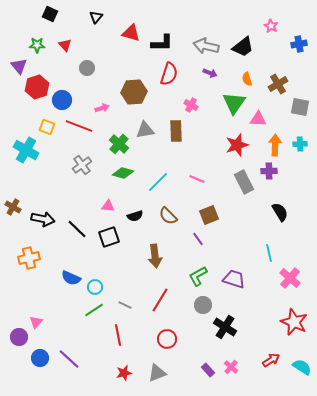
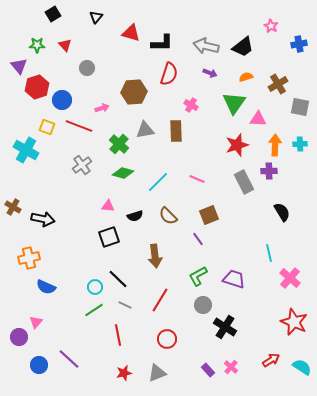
black square at (50, 14): moved 3 px right; rotated 35 degrees clockwise
orange semicircle at (247, 79): moved 1 px left, 2 px up; rotated 88 degrees clockwise
black semicircle at (280, 212): moved 2 px right
black line at (77, 229): moved 41 px right, 50 px down
blue semicircle at (71, 278): moved 25 px left, 9 px down
blue circle at (40, 358): moved 1 px left, 7 px down
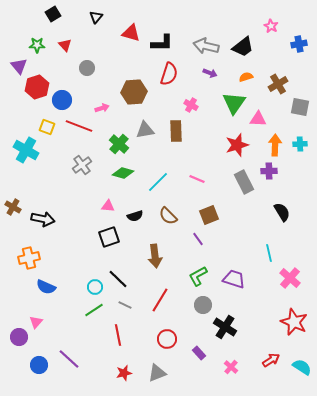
purple rectangle at (208, 370): moved 9 px left, 17 px up
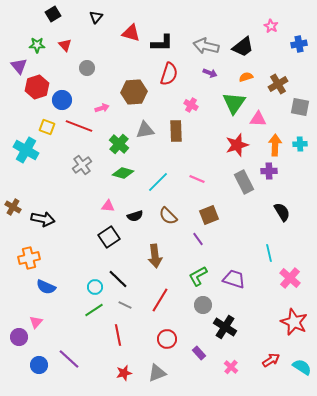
black square at (109, 237): rotated 15 degrees counterclockwise
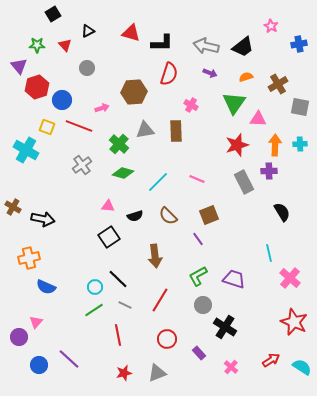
black triangle at (96, 17): moved 8 px left, 14 px down; rotated 24 degrees clockwise
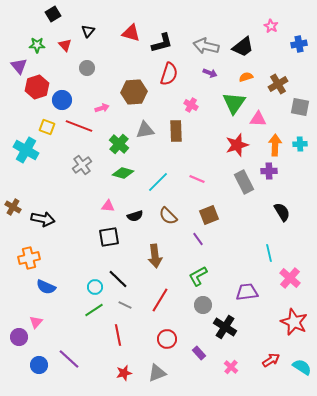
black triangle at (88, 31): rotated 24 degrees counterclockwise
black L-shape at (162, 43): rotated 15 degrees counterclockwise
black square at (109, 237): rotated 25 degrees clockwise
purple trapezoid at (234, 279): moved 13 px right, 13 px down; rotated 25 degrees counterclockwise
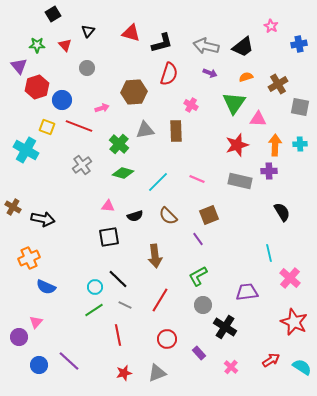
gray rectangle at (244, 182): moved 4 px left, 1 px up; rotated 50 degrees counterclockwise
orange cross at (29, 258): rotated 10 degrees counterclockwise
purple line at (69, 359): moved 2 px down
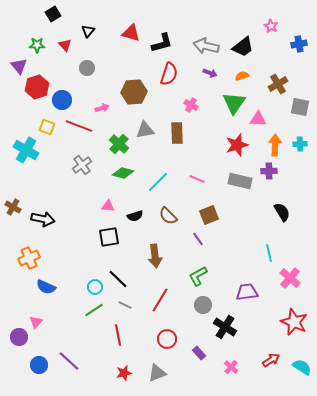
orange semicircle at (246, 77): moved 4 px left, 1 px up
brown rectangle at (176, 131): moved 1 px right, 2 px down
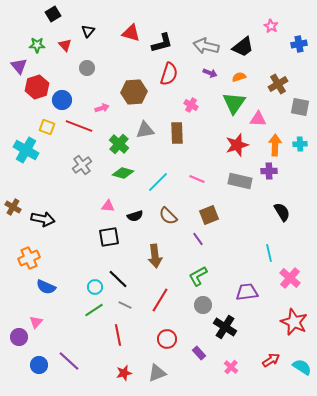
orange semicircle at (242, 76): moved 3 px left, 1 px down
